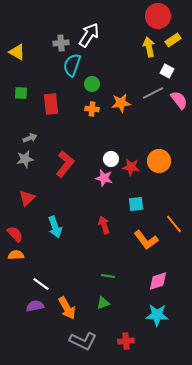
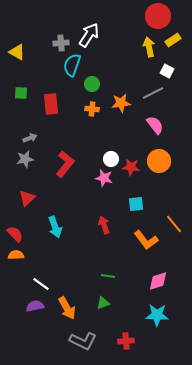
pink semicircle: moved 24 px left, 25 px down
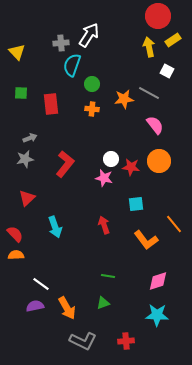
yellow triangle: rotated 18 degrees clockwise
gray line: moved 4 px left; rotated 55 degrees clockwise
orange star: moved 3 px right, 4 px up
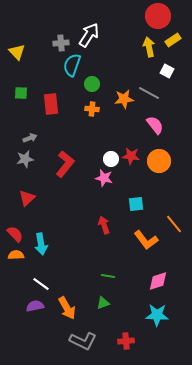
red star: moved 11 px up
cyan arrow: moved 14 px left, 17 px down; rotated 10 degrees clockwise
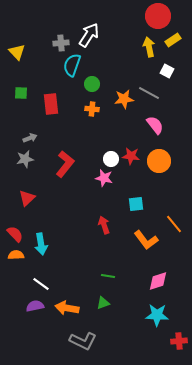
orange arrow: rotated 130 degrees clockwise
red cross: moved 53 px right
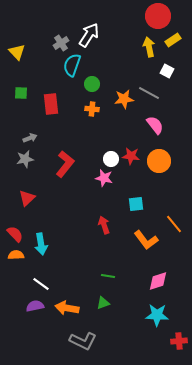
gray cross: rotated 28 degrees counterclockwise
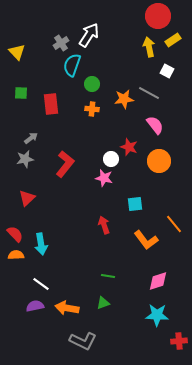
gray arrow: moved 1 px right; rotated 16 degrees counterclockwise
red star: moved 2 px left, 9 px up; rotated 12 degrees clockwise
cyan square: moved 1 px left
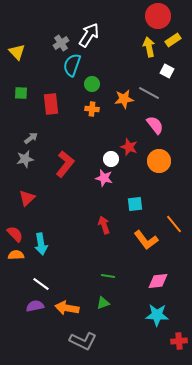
pink diamond: rotated 10 degrees clockwise
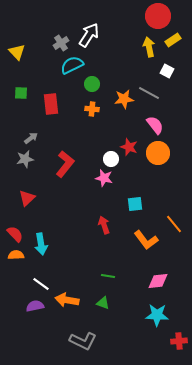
cyan semicircle: rotated 45 degrees clockwise
orange circle: moved 1 px left, 8 px up
green triangle: rotated 40 degrees clockwise
orange arrow: moved 8 px up
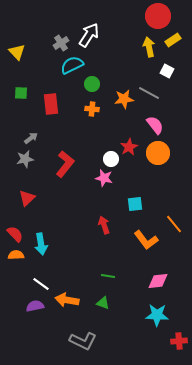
red star: rotated 24 degrees clockwise
